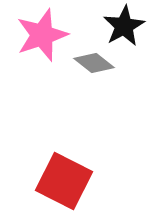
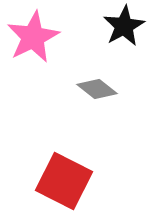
pink star: moved 9 px left, 2 px down; rotated 8 degrees counterclockwise
gray diamond: moved 3 px right, 26 px down
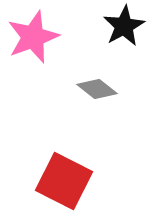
pink star: rotated 6 degrees clockwise
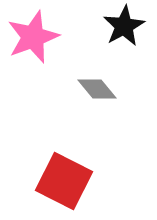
gray diamond: rotated 12 degrees clockwise
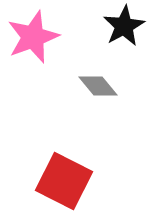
gray diamond: moved 1 px right, 3 px up
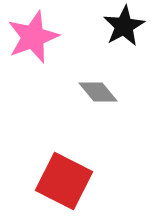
gray diamond: moved 6 px down
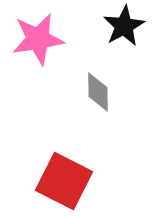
pink star: moved 5 px right, 2 px down; rotated 12 degrees clockwise
gray diamond: rotated 39 degrees clockwise
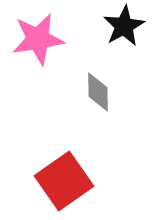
red square: rotated 28 degrees clockwise
